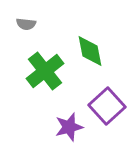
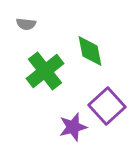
purple star: moved 4 px right
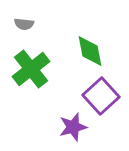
gray semicircle: moved 2 px left
green cross: moved 14 px left, 2 px up
purple square: moved 6 px left, 10 px up
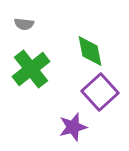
purple square: moved 1 px left, 4 px up
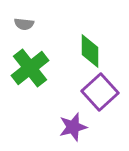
green diamond: rotated 12 degrees clockwise
green cross: moved 1 px left, 1 px up
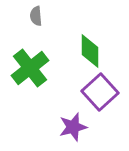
gray semicircle: moved 12 px right, 8 px up; rotated 78 degrees clockwise
